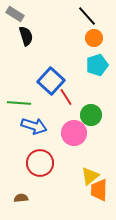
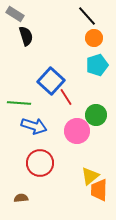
green circle: moved 5 px right
pink circle: moved 3 px right, 2 px up
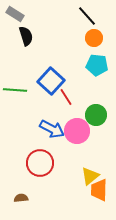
cyan pentagon: rotated 25 degrees clockwise
green line: moved 4 px left, 13 px up
blue arrow: moved 18 px right, 3 px down; rotated 10 degrees clockwise
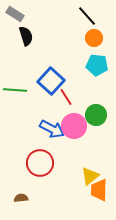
pink circle: moved 3 px left, 5 px up
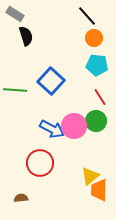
red line: moved 34 px right
green circle: moved 6 px down
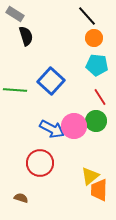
brown semicircle: rotated 24 degrees clockwise
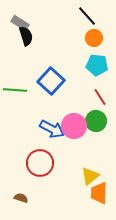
gray rectangle: moved 5 px right, 9 px down
orange trapezoid: moved 3 px down
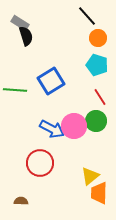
orange circle: moved 4 px right
cyan pentagon: rotated 10 degrees clockwise
blue square: rotated 16 degrees clockwise
brown semicircle: moved 3 px down; rotated 16 degrees counterclockwise
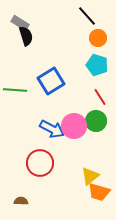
orange trapezoid: moved 1 px up; rotated 75 degrees counterclockwise
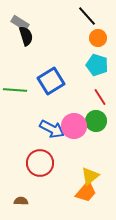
orange trapezoid: moved 13 px left; rotated 65 degrees counterclockwise
